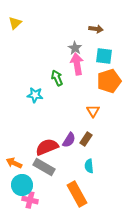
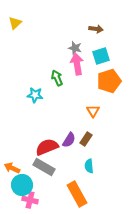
gray star: rotated 16 degrees counterclockwise
cyan square: moved 3 px left; rotated 24 degrees counterclockwise
orange arrow: moved 2 px left, 5 px down
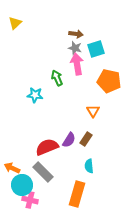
brown arrow: moved 20 px left, 5 px down
cyan square: moved 5 px left, 7 px up
orange pentagon: rotated 30 degrees clockwise
gray rectangle: moved 1 px left, 5 px down; rotated 15 degrees clockwise
orange rectangle: rotated 45 degrees clockwise
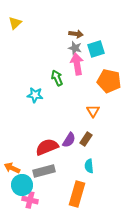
gray rectangle: moved 1 px right, 1 px up; rotated 60 degrees counterclockwise
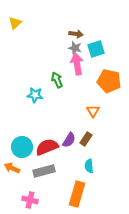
green arrow: moved 2 px down
cyan circle: moved 38 px up
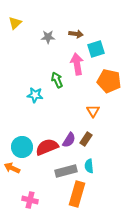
gray star: moved 27 px left, 11 px up; rotated 16 degrees counterclockwise
gray rectangle: moved 22 px right
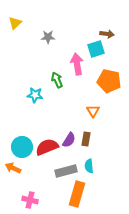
brown arrow: moved 31 px right
brown rectangle: rotated 24 degrees counterclockwise
orange arrow: moved 1 px right
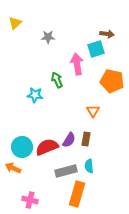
orange pentagon: moved 3 px right
